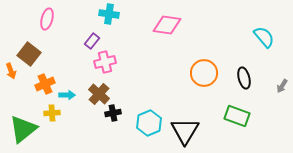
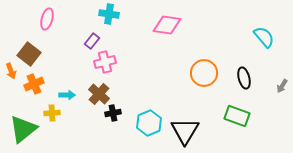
orange cross: moved 11 px left
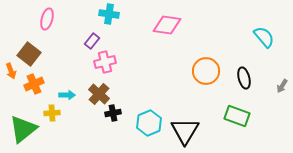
orange circle: moved 2 px right, 2 px up
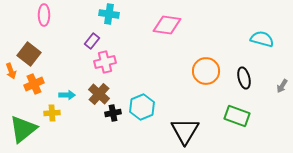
pink ellipse: moved 3 px left, 4 px up; rotated 15 degrees counterclockwise
cyan semicircle: moved 2 px left, 2 px down; rotated 35 degrees counterclockwise
cyan hexagon: moved 7 px left, 16 px up
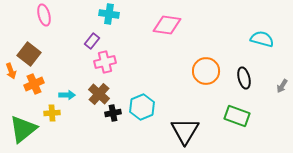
pink ellipse: rotated 15 degrees counterclockwise
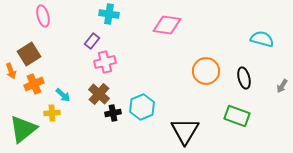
pink ellipse: moved 1 px left, 1 px down
brown square: rotated 20 degrees clockwise
cyan arrow: moved 4 px left; rotated 42 degrees clockwise
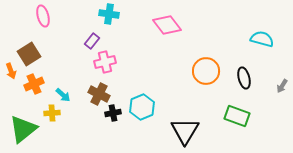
pink diamond: rotated 44 degrees clockwise
brown cross: rotated 15 degrees counterclockwise
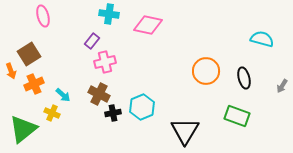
pink diamond: moved 19 px left; rotated 40 degrees counterclockwise
yellow cross: rotated 28 degrees clockwise
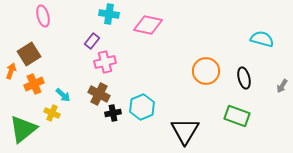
orange arrow: rotated 140 degrees counterclockwise
